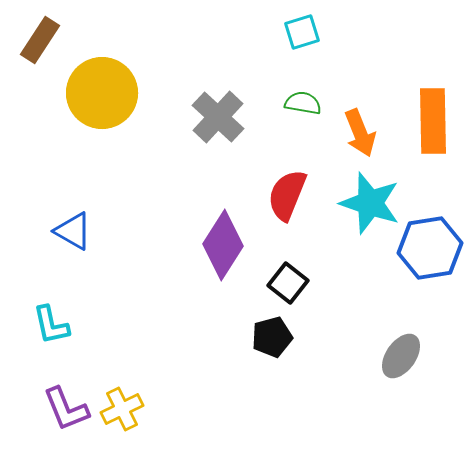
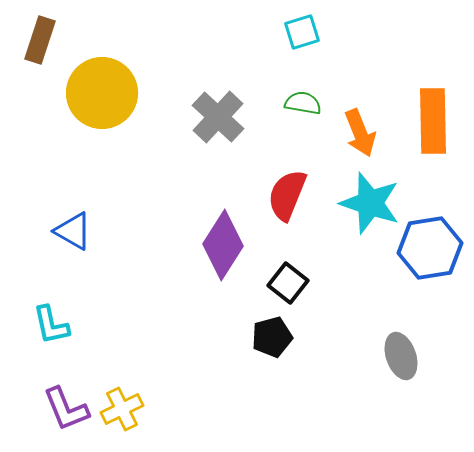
brown rectangle: rotated 15 degrees counterclockwise
gray ellipse: rotated 54 degrees counterclockwise
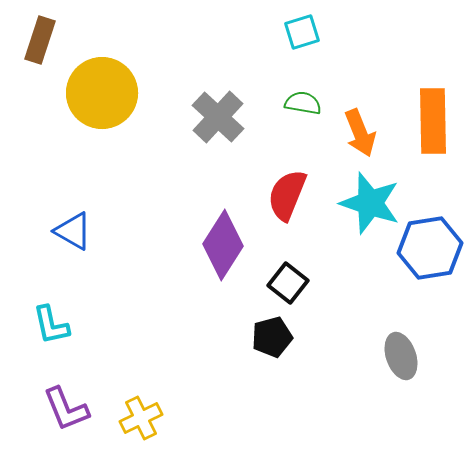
yellow cross: moved 19 px right, 9 px down
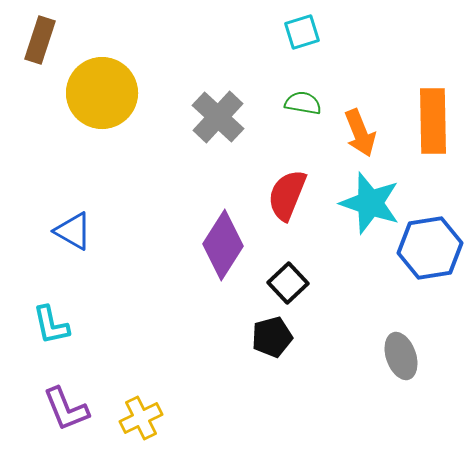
black square: rotated 9 degrees clockwise
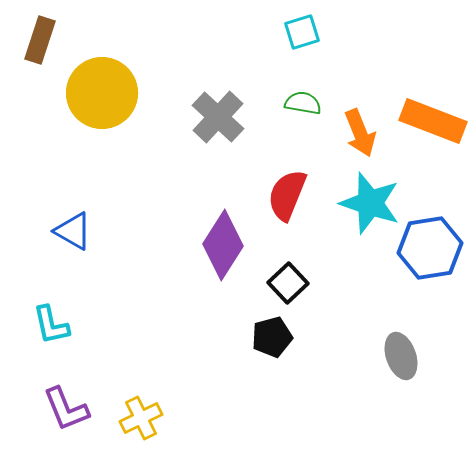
orange rectangle: rotated 68 degrees counterclockwise
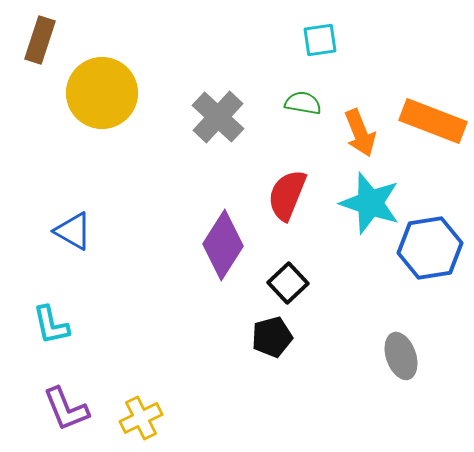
cyan square: moved 18 px right, 8 px down; rotated 9 degrees clockwise
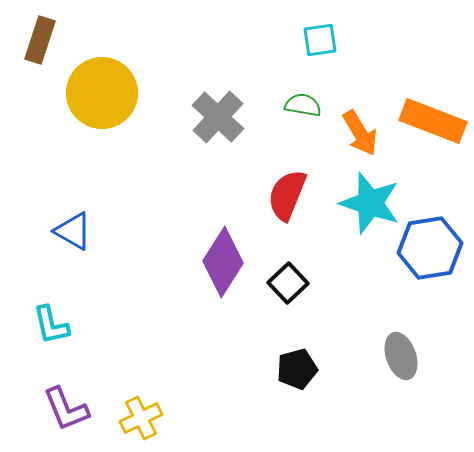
green semicircle: moved 2 px down
orange arrow: rotated 9 degrees counterclockwise
purple diamond: moved 17 px down
black pentagon: moved 25 px right, 32 px down
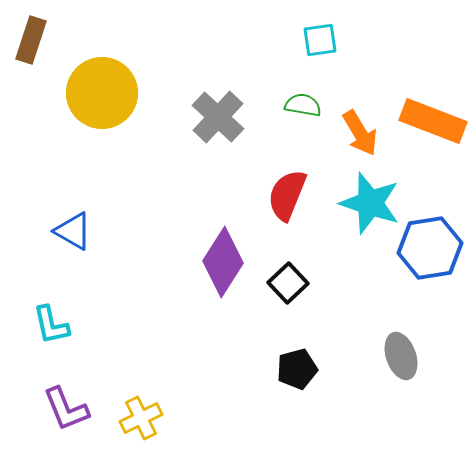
brown rectangle: moved 9 px left
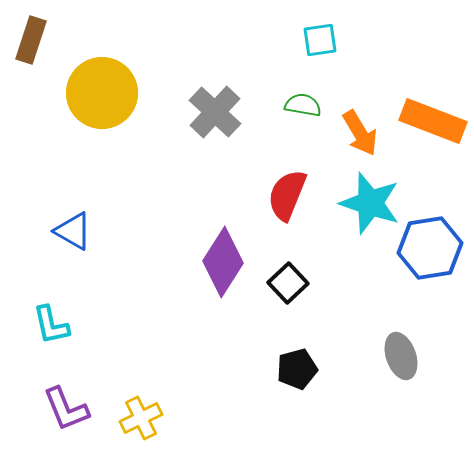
gray cross: moved 3 px left, 5 px up
